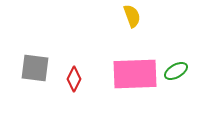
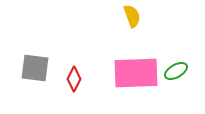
pink rectangle: moved 1 px right, 1 px up
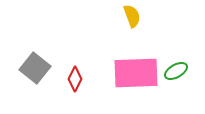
gray square: rotated 32 degrees clockwise
red diamond: moved 1 px right
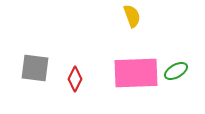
gray square: rotated 32 degrees counterclockwise
